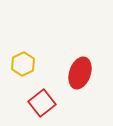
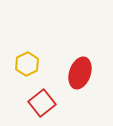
yellow hexagon: moved 4 px right
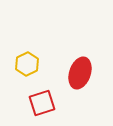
red square: rotated 20 degrees clockwise
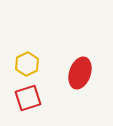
red square: moved 14 px left, 5 px up
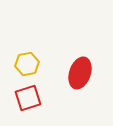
yellow hexagon: rotated 15 degrees clockwise
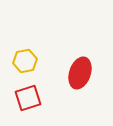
yellow hexagon: moved 2 px left, 3 px up
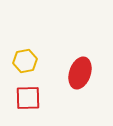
red square: rotated 16 degrees clockwise
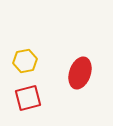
red square: rotated 12 degrees counterclockwise
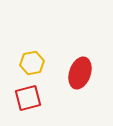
yellow hexagon: moved 7 px right, 2 px down
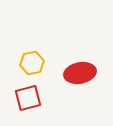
red ellipse: rotated 60 degrees clockwise
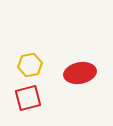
yellow hexagon: moved 2 px left, 2 px down
